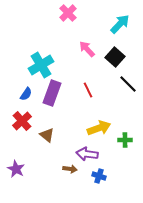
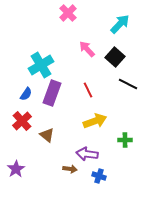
black line: rotated 18 degrees counterclockwise
yellow arrow: moved 4 px left, 7 px up
purple star: rotated 12 degrees clockwise
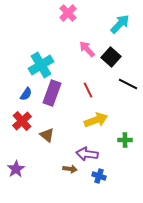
black square: moved 4 px left
yellow arrow: moved 1 px right, 1 px up
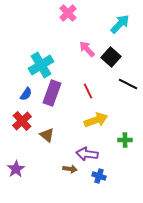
red line: moved 1 px down
